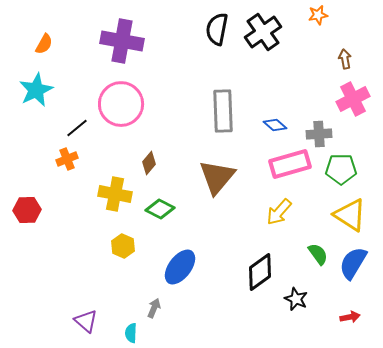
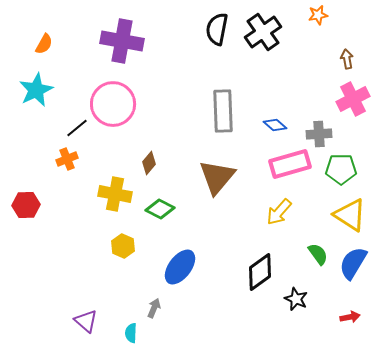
brown arrow: moved 2 px right
pink circle: moved 8 px left
red hexagon: moved 1 px left, 5 px up
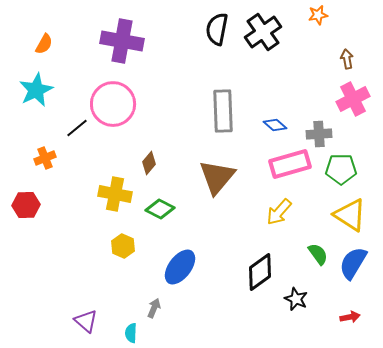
orange cross: moved 22 px left, 1 px up
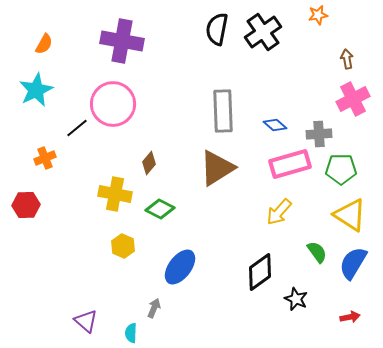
brown triangle: moved 9 px up; rotated 18 degrees clockwise
green semicircle: moved 1 px left, 2 px up
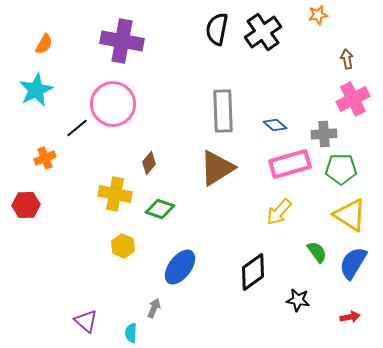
gray cross: moved 5 px right
green diamond: rotated 8 degrees counterclockwise
black diamond: moved 7 px left
black star: moved 2 px right, 1 px down; rotated 15 degrees counterclockwise
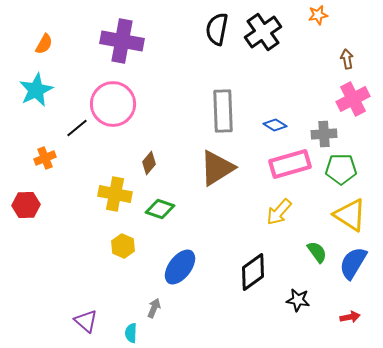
blue diamond: rotated 10 degrees counterclockwise
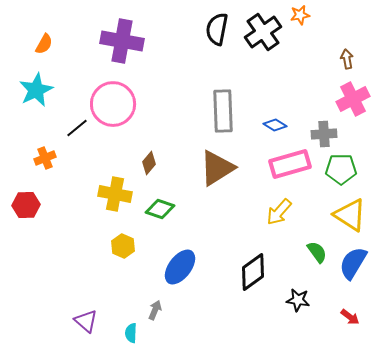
orange star: moved 18 px left
gray arrow: moved 1 px right, 2 px down
red arrow: rotated 48 degrees clockwise
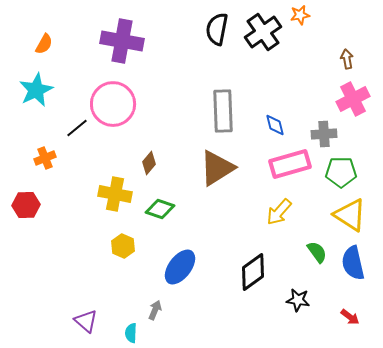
blue diamond: rotated 45 degrees clockwise
green pentagon: moved 3 px down
blue semicircle: rotated 44 degrees counterclockwise
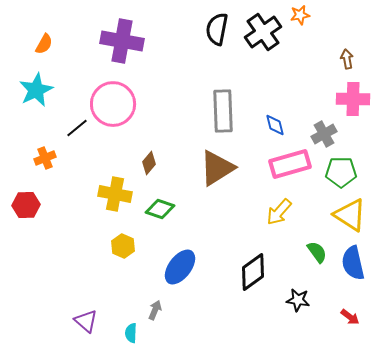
pink cross: rotated 28 degrees clockwise
gray cross: rotated 25 degrees counterclockwise
